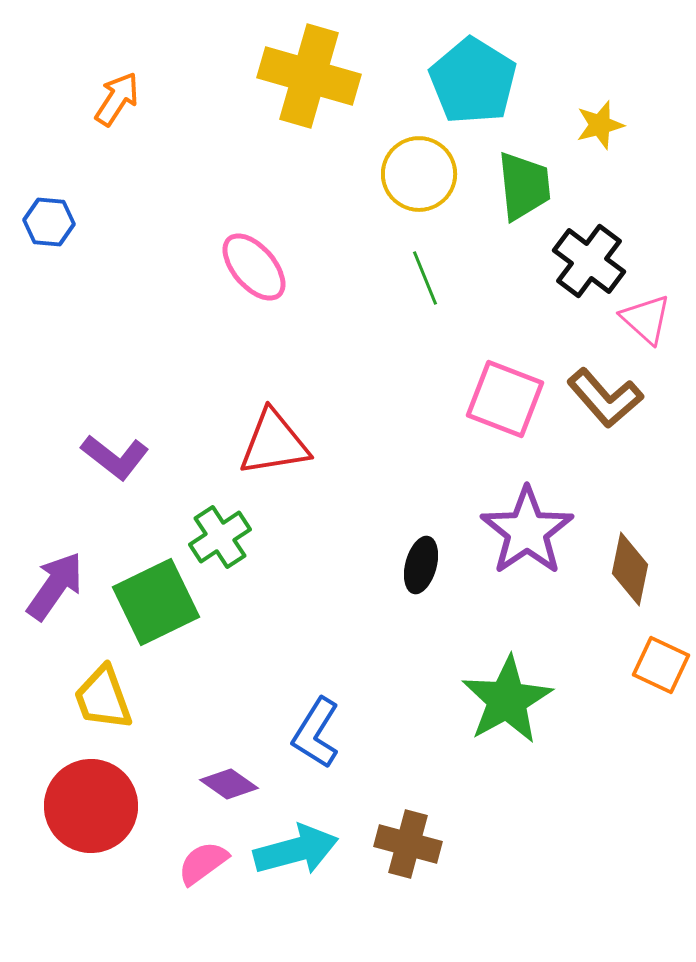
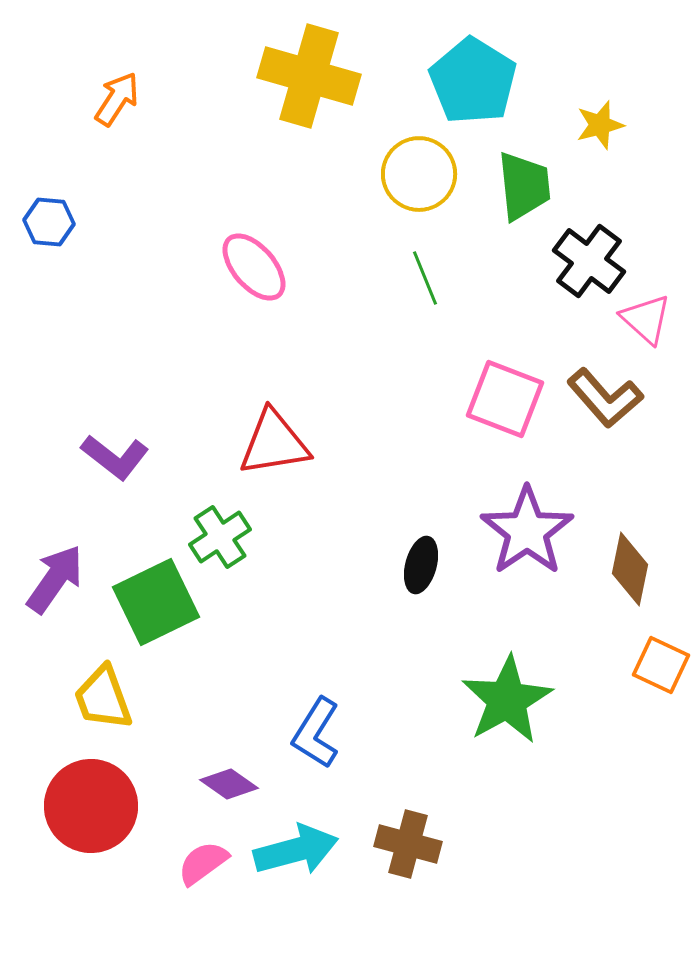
purple arrow: moved 7 px up
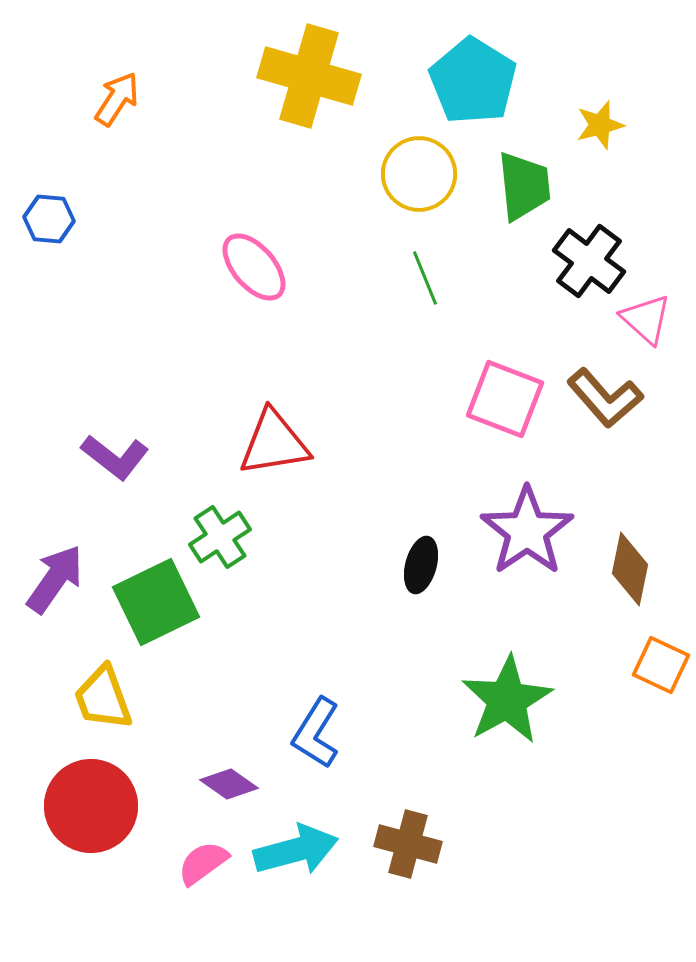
blue hexagon: moved 3 px up
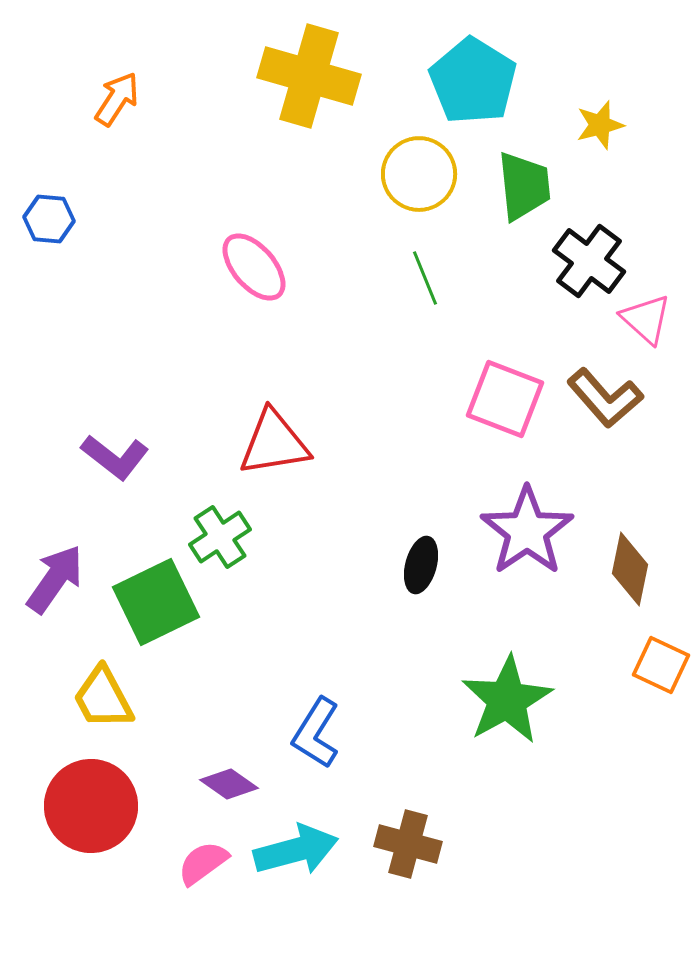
yellow trapezoid: rotated 8 degrees counterclockwise
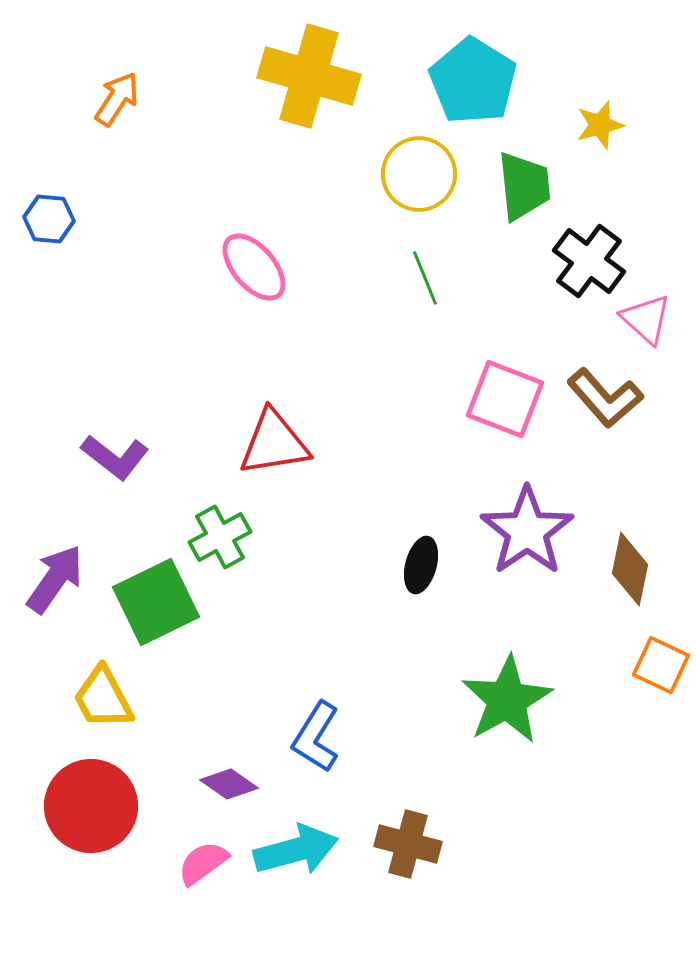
green cross: rotated 4 degrees clockwise
blue L-shape: moved 4 px down
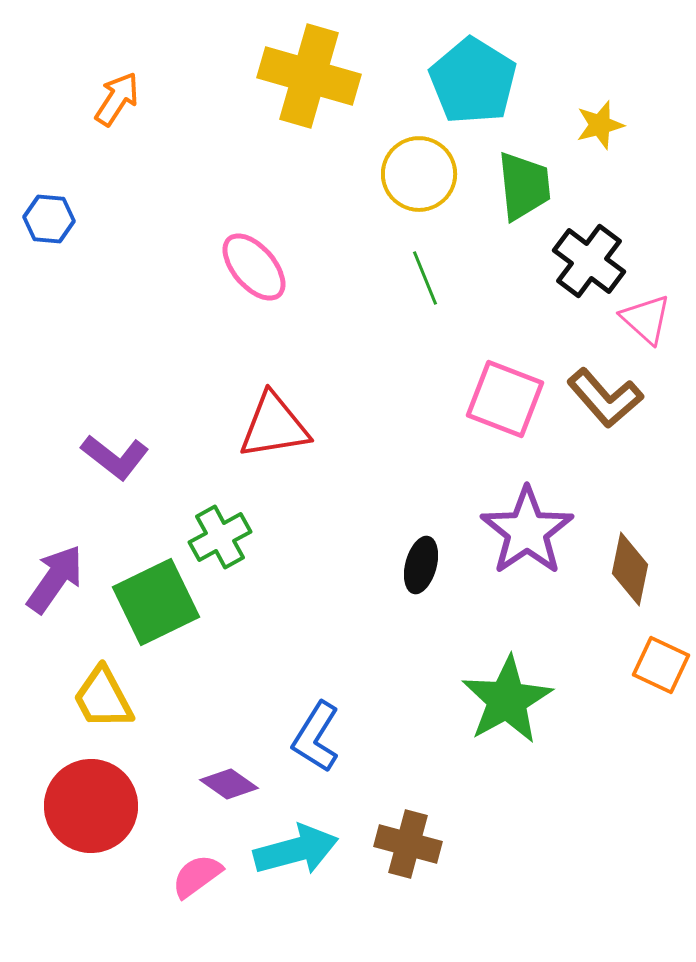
red triangle: moved 17 px up
pink semicircle: moved 6 px left, 13 px down
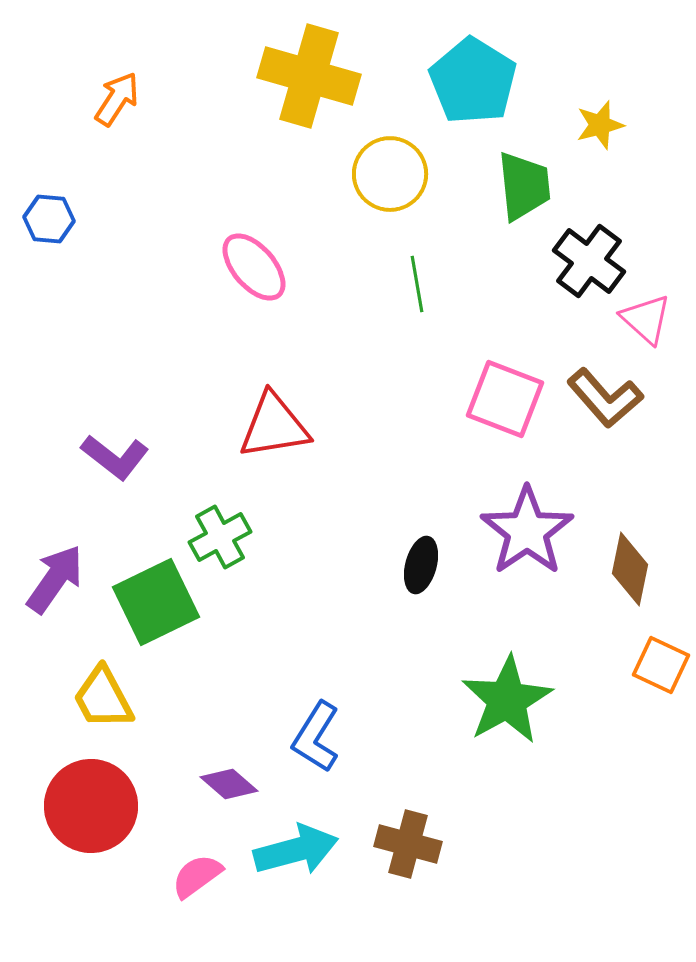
yellow circle: moved 29 px left
green line: moved 8 px left, 6 px down; rotated 12 degrees clockwise
purple diamond: rotated 6 degrees clockwise
